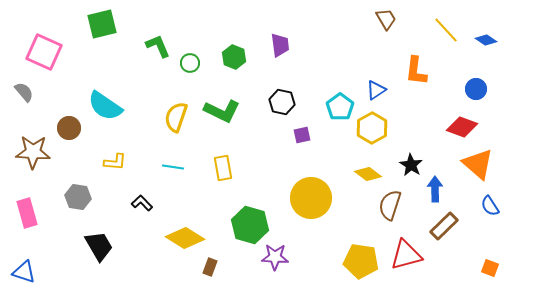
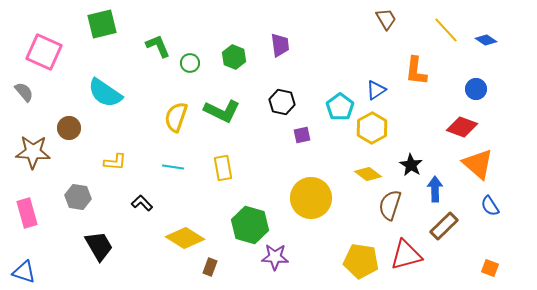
cyan semicircle at (105, 106): moved 13 px up
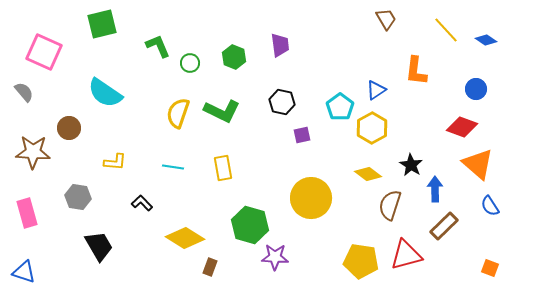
yellow semicircle at (176, 117): moved 2 px right, 4 px up
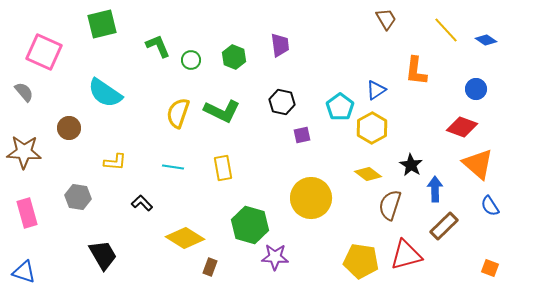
green circle at (190, 63): moved 1 px right, 3 px up
brown star at (33, 152): moved 9 px left
black trapezoid at (99, 246): moved 4 px right, 9 px down
